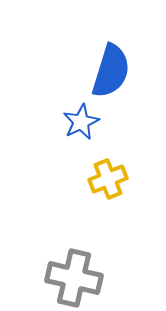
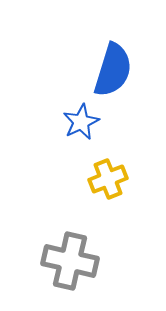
blue semicircle: moved 2 px right, 1 px up
gray cross: moved 4 px left, 17 px up
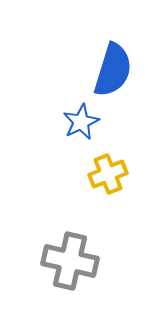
yellow cross: moved 5 px up
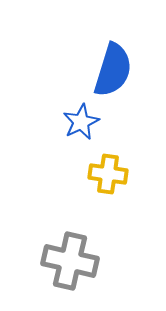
yellow cross: rotated 30 degrees clockwise
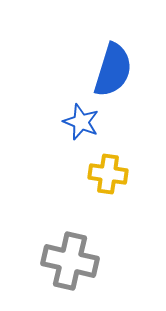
blue star: rotated 24 degrees counterclockwise
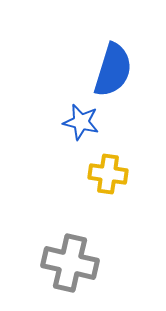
blue star: rotated 9 degrees counterclockwise
gray cross: moved 2 px down
